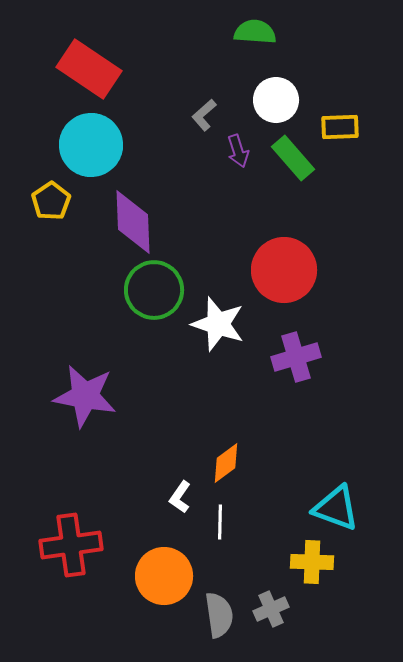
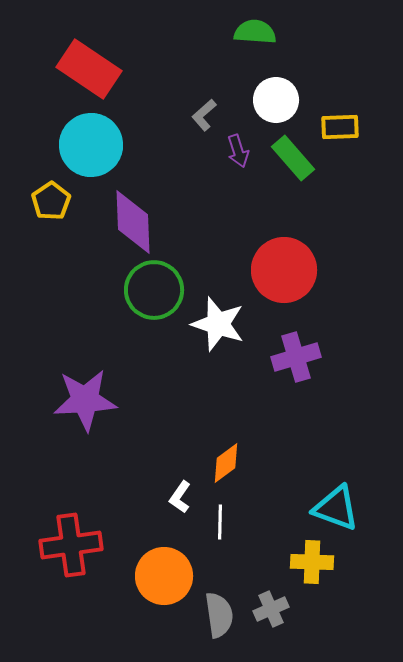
purple star: moved 4 px down; rotated 14 degrees counterclockwise
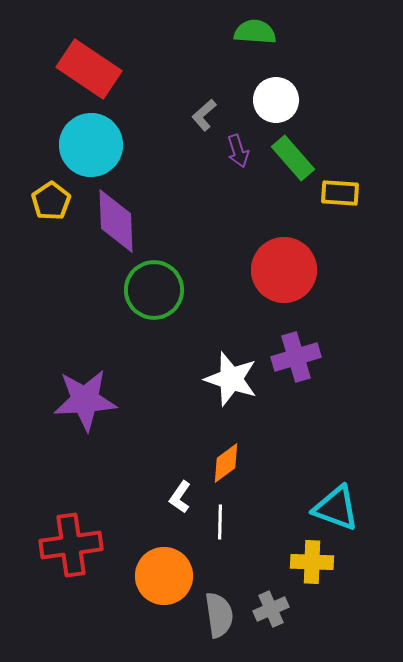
yellow rectangle: moved 66 px down; rotated 6 degrees clockwise
purple diamond: moved 17 px left, 1 px up
white star: moved 13 px right, 55 px down
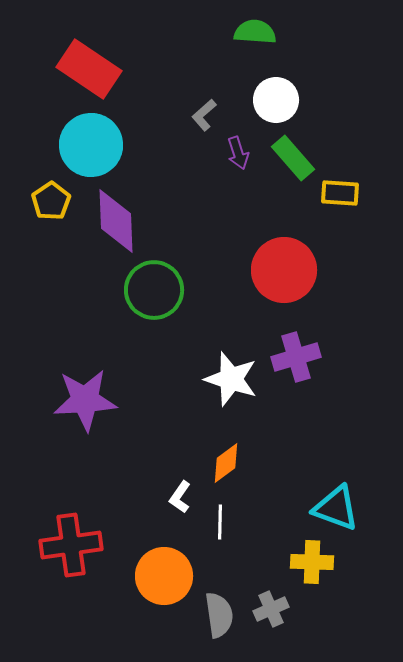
purple arrow: moved 2 px down
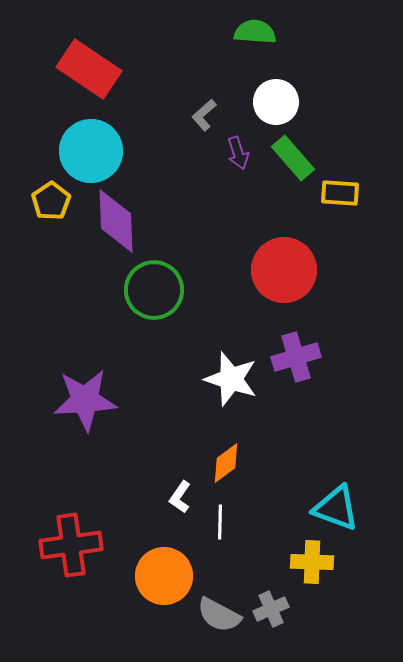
white circle: moved 2 px down
cyan circle: moved 6 px down
gray semicircle: rotated 126 degrees clockwise
